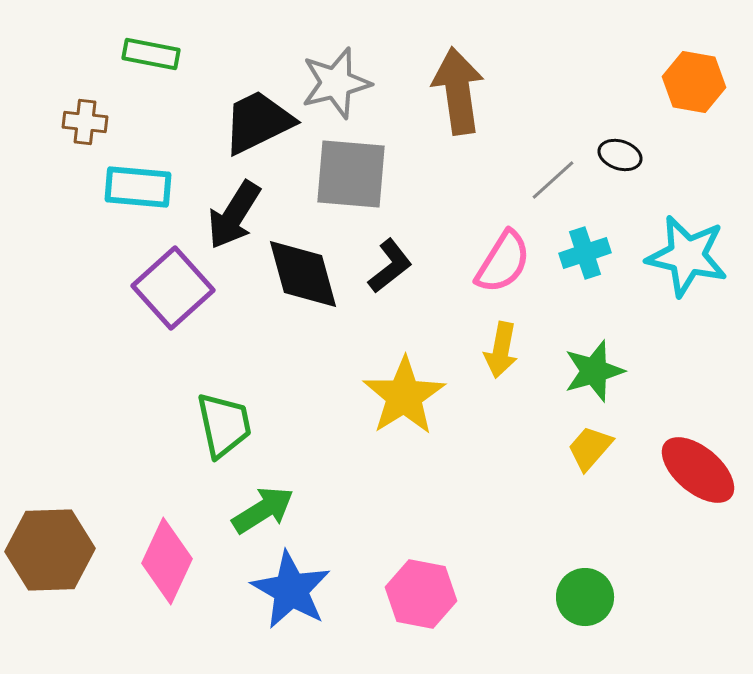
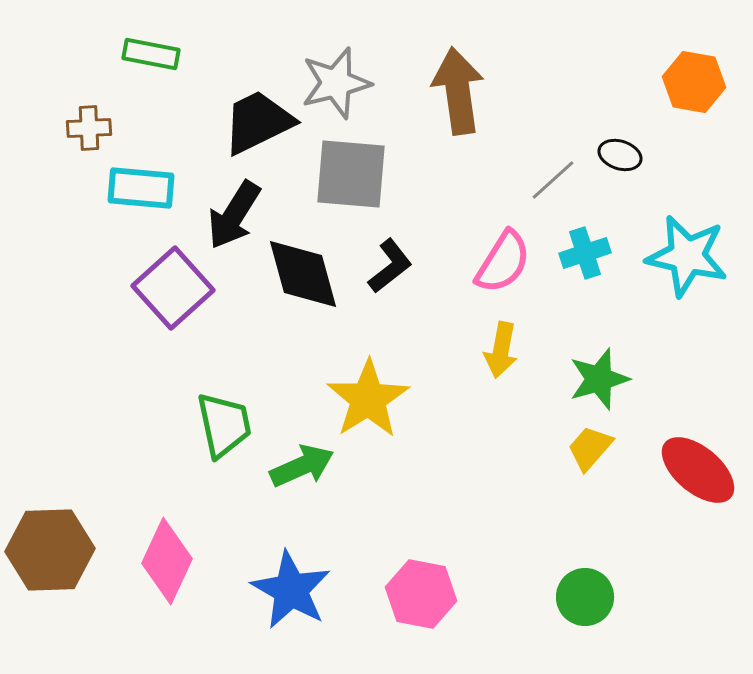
brown cross: moved 4 px right, 6 px down; rotated 9 degrees counterclockwise
cyan rectangle: moved 3 px right, 1 px down
green star: moved 5 px right, 8 px down
yellow star: moved 36 px left, 3 px down
green arrow: moved 39 px right, 44 px up; rotated 8 degrees clockwise
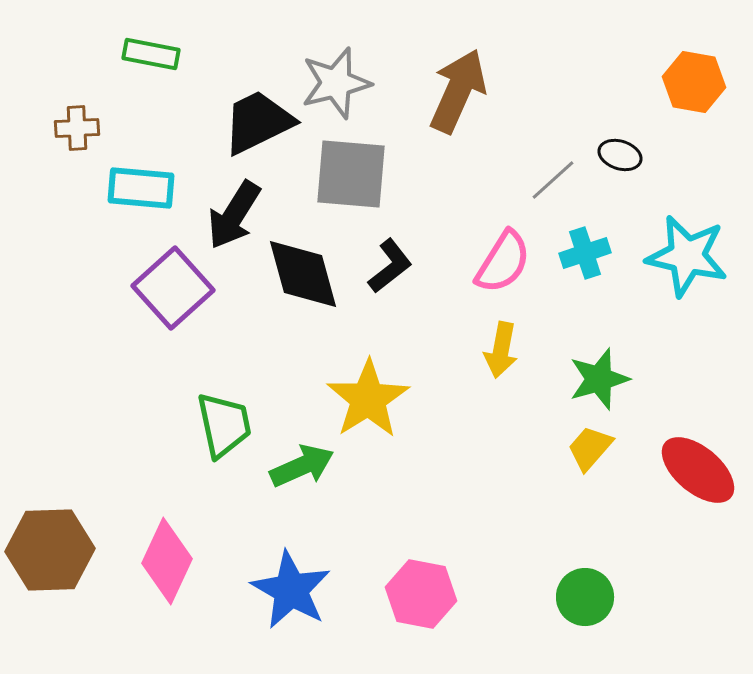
brown arrow: rotated 32 degrees clockwise
brown cross: moved 12 px left
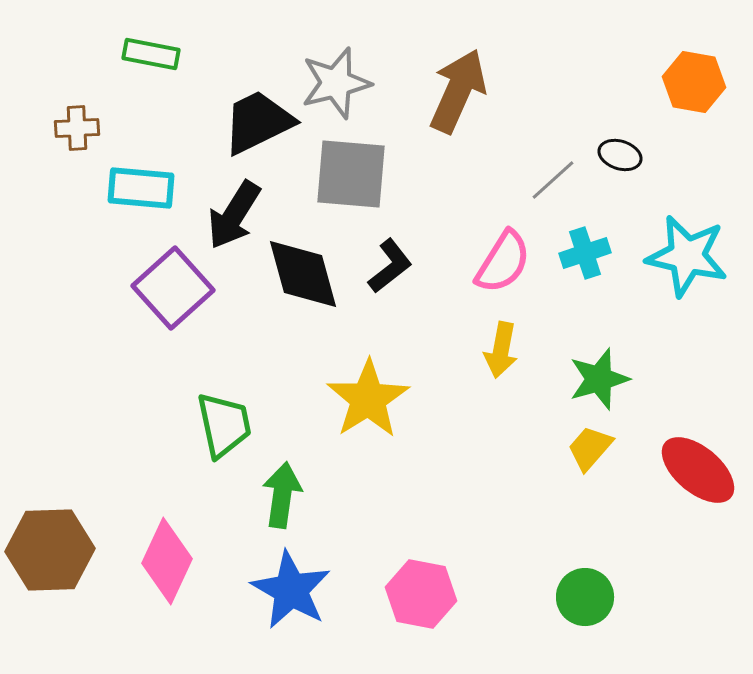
green arrow: moved 20 px left, 29 px down; rotated 58 degrees counterclockwise
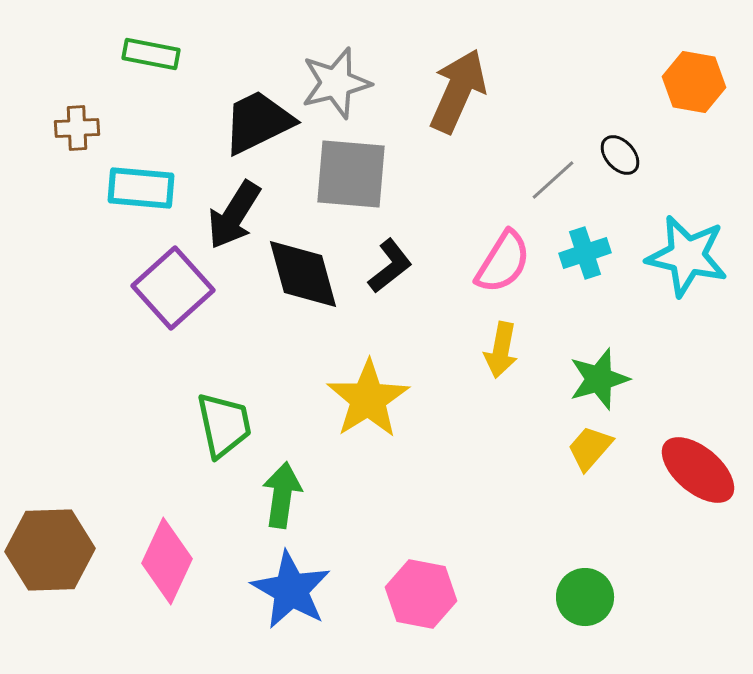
black ellipse: rotated 30 degrees clockwise
